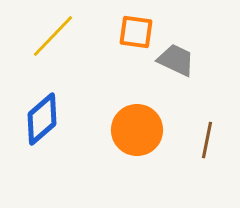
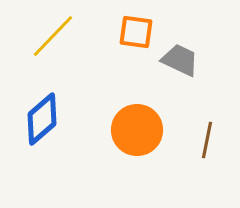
gray trapezoid: moved 4 px right
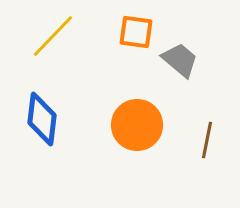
gray trapezoid: rotated 15 degrees clockwise
blue diamond: rotated 42 degrees counterclockwise
orange circle: moved 5 px up
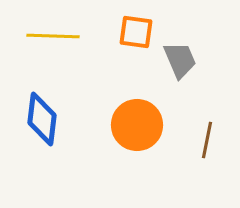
yellow line: rotated 48 degrees clockwise
gray trapezoid: rotated 27 degrees clockwise
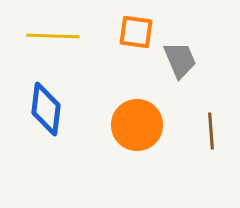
blue diamond: moved 4 px right, 10 px up
brown line: moved 4 px right, 9 px up; rotated 15 degrees counterclockwise
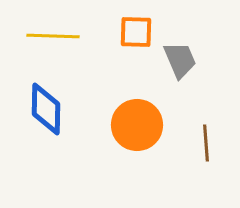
orange square: rotated 6 degrees counterclockwise
blue diamond: rotated 6 degrees counterclockwise
brown line: moved 5 px left, 12 px down
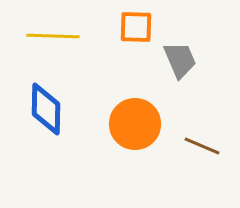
orange square: moved 5 px up
orange circle: moved 2 px left, 1 px up
brown line: moved 4 px left, 3 px down; rotated 63 degrees counterclockwise
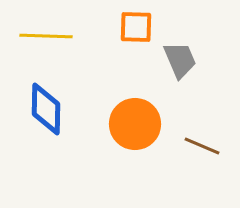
yellow line: moved 7 px left
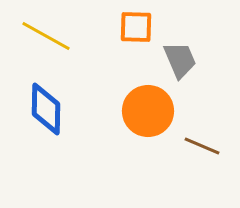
yellow line: rotated 27 degrees clockwise
orange circle: moved 13 px right, 13 px up
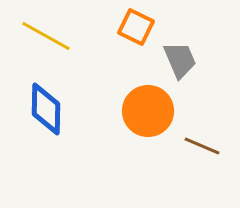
orange square: rotated 24 degrees clockwise
